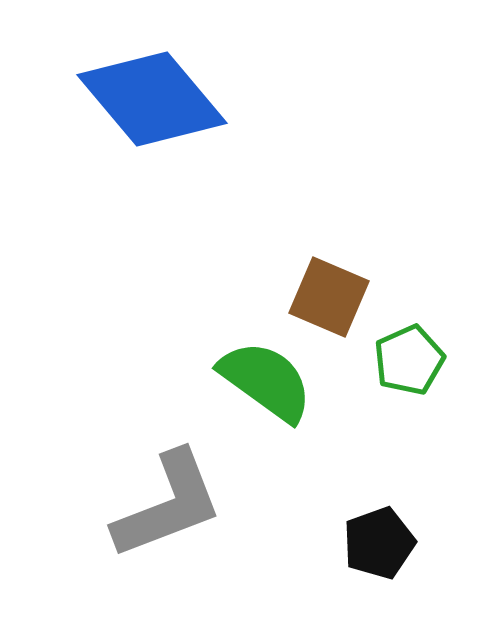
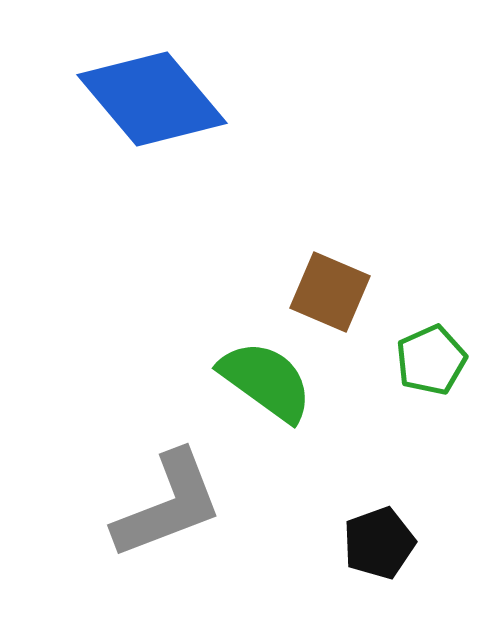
brown square: moved 1 px right, 5 px up
green pentagon: moved 22 px right
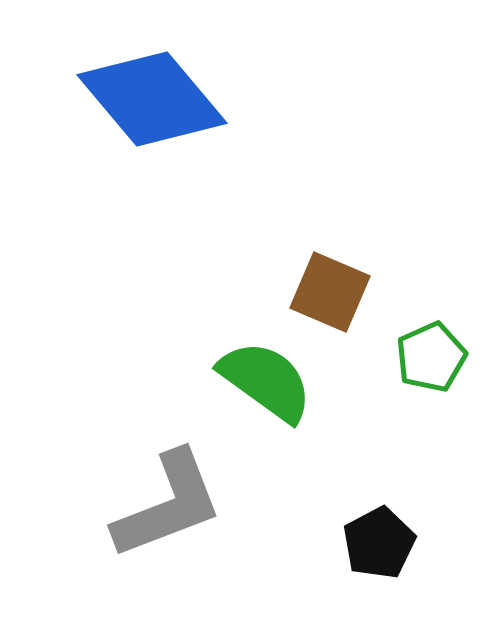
green pentagon: moved 3 px up
black pentagon: rotated 8 degrees counterclockwise
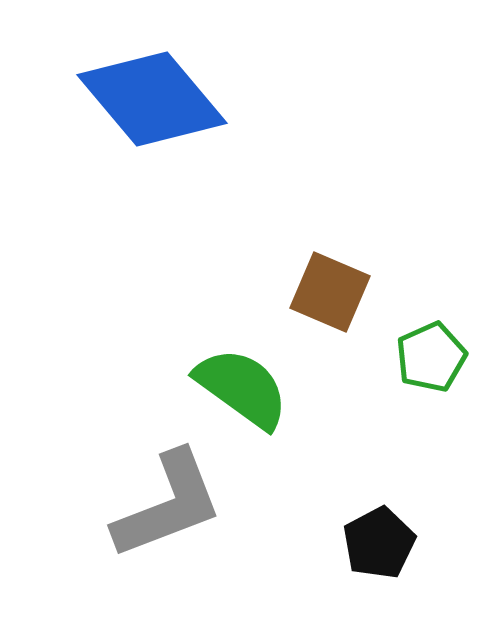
green semicircle: moved 24 px left, 7 px down
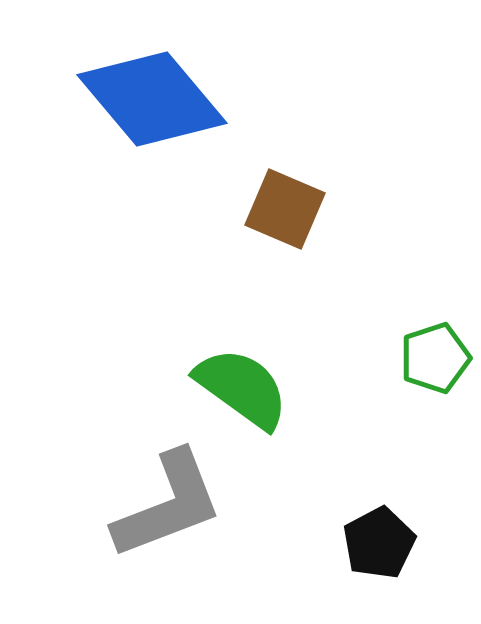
brown square: moved 45 px left, 83 px up
green pentagon: moved 4 px right, 1 px down; rotated 6 degrees clockwise
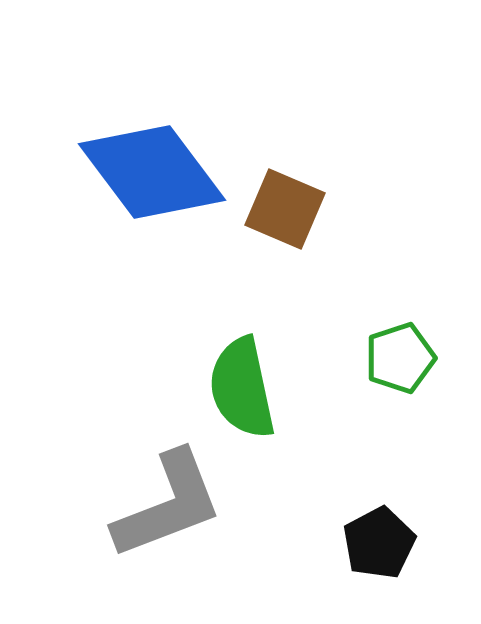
blue diamond: moved 73 px down; rotated 3 degrees clockwise
green pentagon: moved 35 px left
green semicircle: rotated 138 degrees counterclockwise
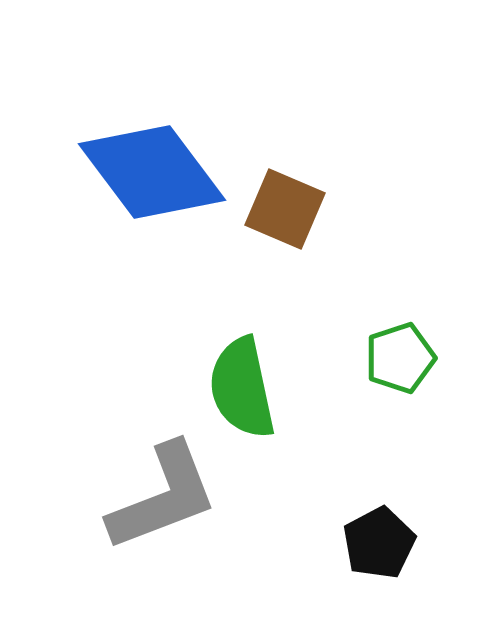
gray L-shape: moved 5 px left, 8 px up
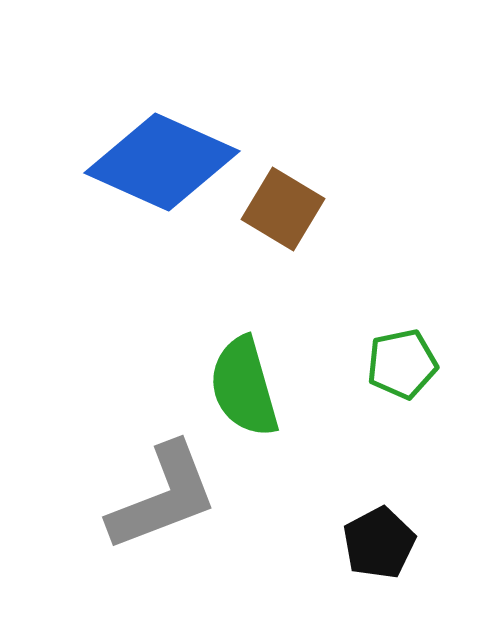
blue diamond: moved 10 px right, 10 px up; rotated 29 degrees counterclockwise
brown square: moved 2 px left; rotated 8 degrees clockwise
green pentagon: moved 2 px right, 6 px down; rotated 6 degrees clockwise
green semicircle: moved 2 px right, 1 px up; rotated 4 degrees counterclockwise
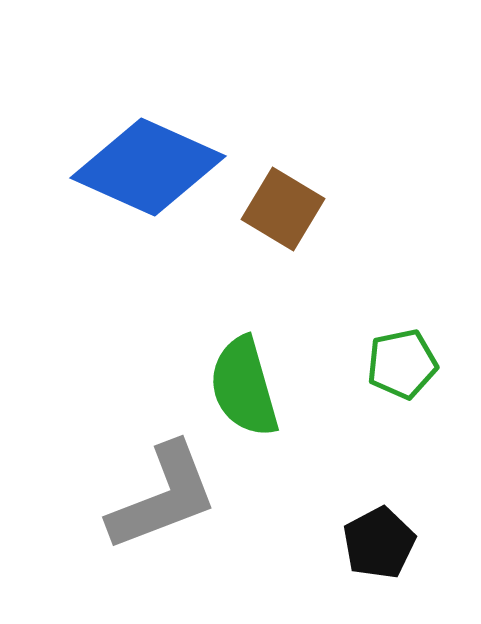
blue diamond: moved 14 px left, 5 px down
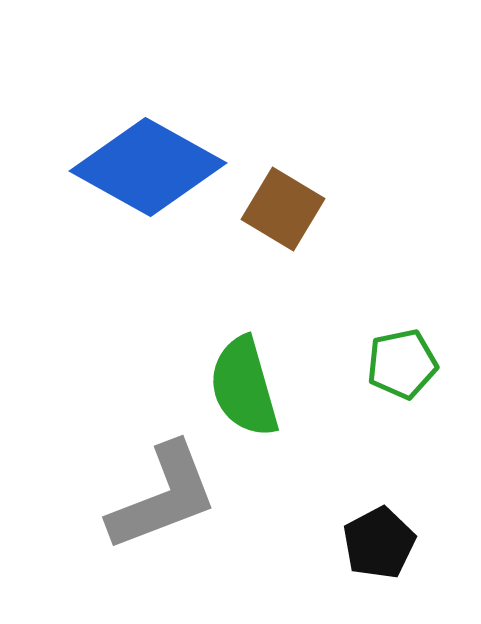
blue diamond: rotated 5 degrees clockwise
